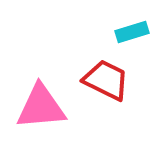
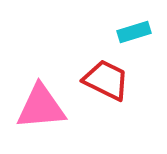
cyan rectangle: moved 2 px right
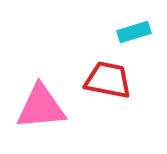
red trapezoid: moved 2 px right; rotated 15 degrees counterclockwise
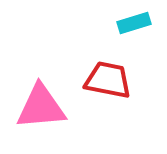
cyan rectangle: moved 9 px up
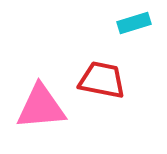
red trapezoid: moved 6 px left
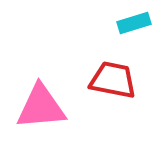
red trapezoid: moved 11 px right
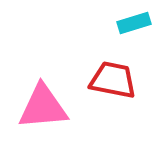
pink triangle: moved 2 px right
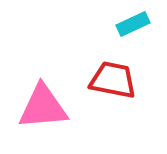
cyan rectangle: moved 1 px left, 1 px down; rotated 8 degrees counterclockwise
